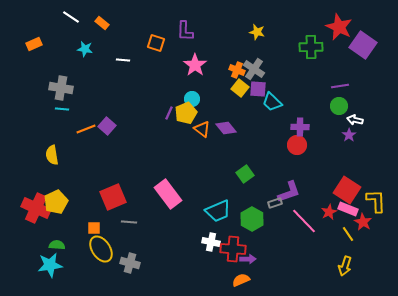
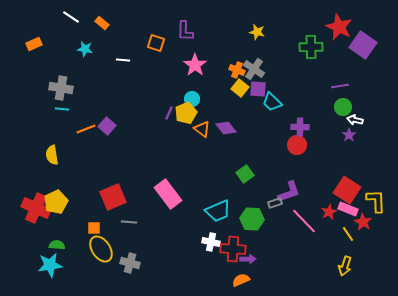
green circle at (339, 106): moved 4 px right, 1 px down
green hexagon at (252, 219): rotated 25 degrees counterclockwise
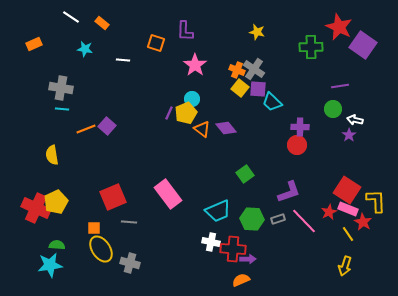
green circle at (343, 107): moved 10 px left, 2 px down
gray rectangle at (275, 203): moved 3 px right, 16 px down
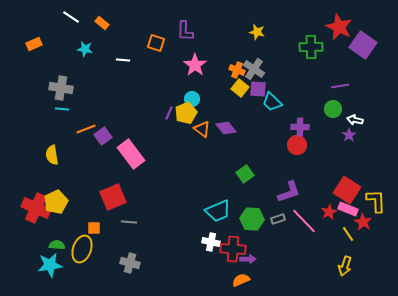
purple square at (107, 126): moved 4 px left, 10 px down; rotated 12 degrees clockwise
pink rectangle at (168, 194): moved 37 px left, 40 px up
yellow ellipse at (101, 249): moved 19 px left; rotated 52 degrees clockwise
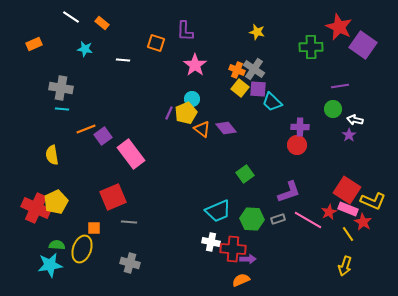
yellow L-shape at (376, 201): moved 3 px left; rotated 115 degrees clockwise
pink line at (304, 221): moved 4 px right, 1 px up; rotated 16 degrees counterclockwise
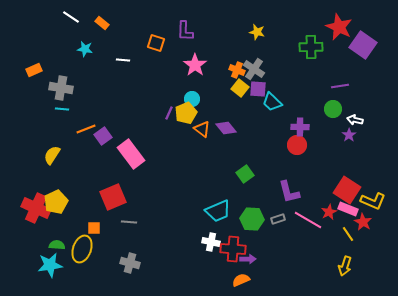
orange rectangle at (34, 44): moved 26 px down
yellow semicircle at (52, 155): rotated 42 degrees clockwise
purple L-shape at (289, 192): rotated 95 degrees clockwise
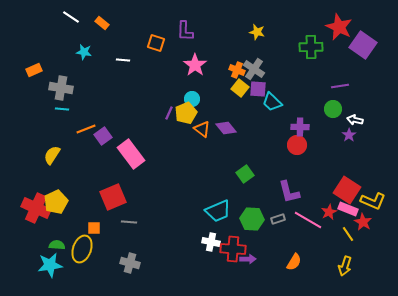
cyan star at (85, 49): moved 1 px left, 3 px down
orange semicircle at (241, 280): moved 53 px right, 18 px up; rotated 144 degrees clockwise
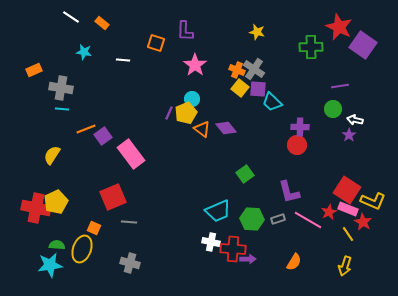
red cross at (36, 208): rotated 12 degrees counterclockwise
orange square at (94, 228): rotated 24 degrees clockwise
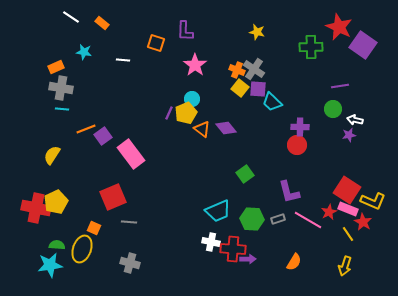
orange rectangle at (34, 70): moved 22 px right, 3 px up
purple star at (349, 135): rotated 24 degrees clockwise
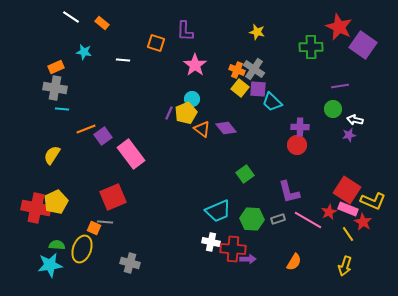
gray cross at (61, 88): moved 6 px left
gray line at (129, 222): moved 24 px left
